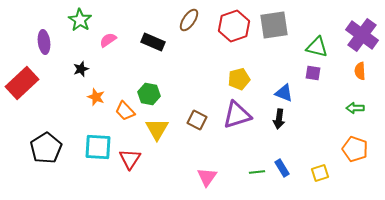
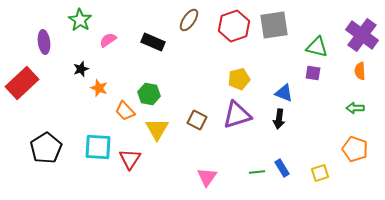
orange star: moved 3 px right, 9 px up
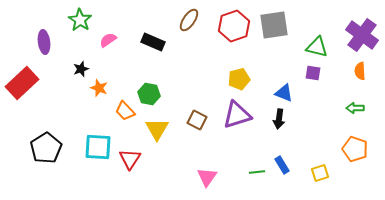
blue rectangle: moved 3 px up
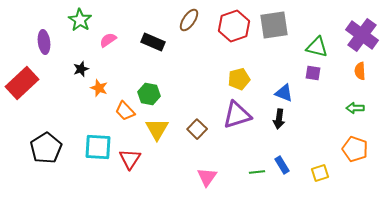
brown square: moved 9 px down; rotated 18 degrees clockwise
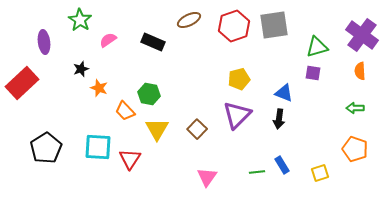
brown ellipse: rotated 30 degrees clockwise
green triangle: rotated 30 degrees counterclockwise
purple triangle: rotated 28 degrees counterclockwise
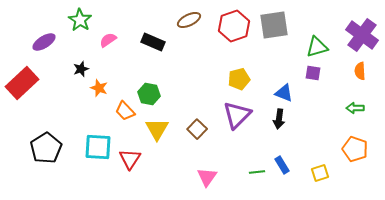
purple ellipse: rotated 65 degrees clockwise
